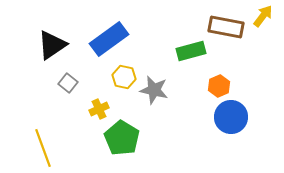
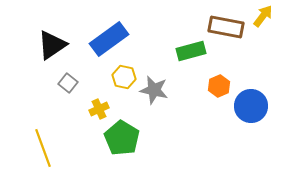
blue circle: moved 20 px right, 11 px up
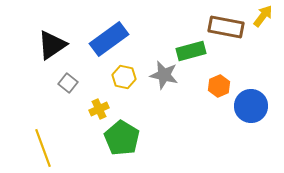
gray star: moved 10 px right, 15 px up
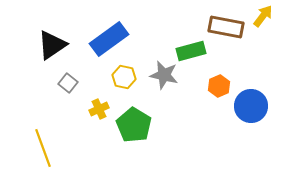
green pentagon: moved 12 px right, 13 px up
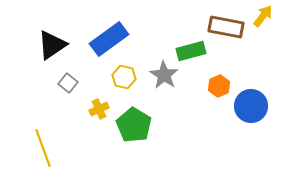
gray star: rotated 20 degrees clockwise
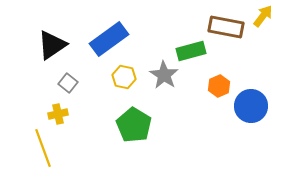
yellow cross: moved 41 px left, 5 px down; rotated 12 degrees clockwise
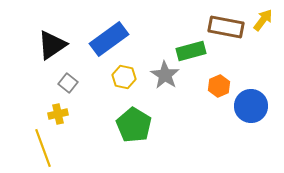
yellow arrow: moved 4 px down
gray star: moved 1 px right
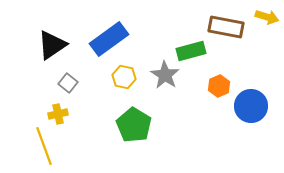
yellow arrow: moved 4 px right, 3 px up; rotated 70 degrees clockwise
yellow line: moved 1 px right, 2 px up
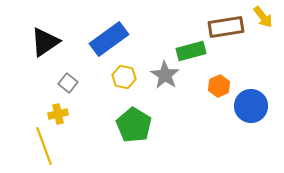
yellow arrow: moved 4 px left; rotated 35 degrees clockwise
brown rectangle: rotated 20 degrees counterclockwise
black triangle: moved 7 px left, 3 px up
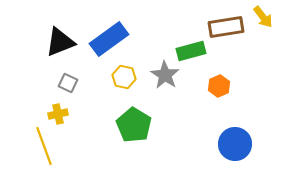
black triangle: moved 15 px right; rotated 12 degrees clockwise
gray square: rotated 12 degrees counterclockwise
blue circle: moved 16 px left, 38 px down
